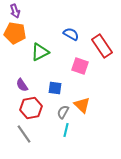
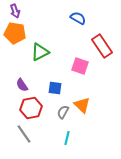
blue semicircle: moved 7 px right, 16 px up
cyan line: moved 1 px right, 8 px down
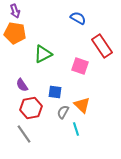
green triangle: moved 3 px right, 2 px down
blue square: moved 4 px down
cyan line: moved 9 px right, 9 px up; rotated 32 degrees counterclockwise
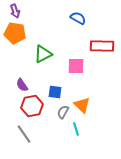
red rectangle: rotated 55 degrees counterclockwise
pink square: moved 4 px left; rotated 18 degrees counterclockwise
red hexagon: moved 1 px right, 2 px up
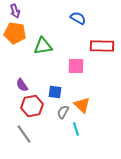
green triangle: moved 8 px up; rotated 18 degrees clockwise
